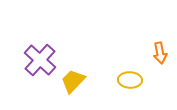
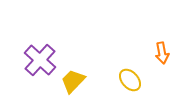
orange arrow: moved 2 px right
yellow ellipse: rotated 45 degrees clockwise
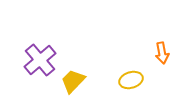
purple cross: rotated 8 degrees clockwise
yellow ellipse: moved 1 px right; rotated 65 degrees counterclockwise
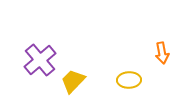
yellow ellipse: moved 2 px left; rotated 15 degrees clockwise
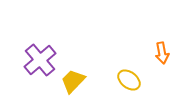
yellow ellipse: rotated 40 degrees clockwise
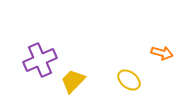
orange arrow: rotated 65 degrees counterclockwise
purple cross: rotated 16 degrees clockwise
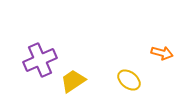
yellow trapezoid: rotated 12 degrees clockwise
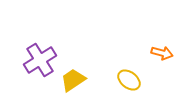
purple cross: rotated 8 degrees counterclockwise
yellow trapezoid: moved 1 px up
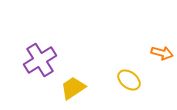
yellow trapezoid: moved 8 px down
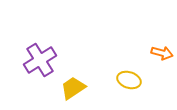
yellow ellipse: rotated 20 degrees counterclockwise
